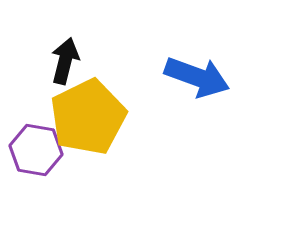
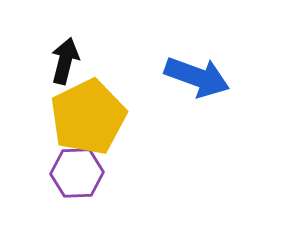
purple hexagon: moved 41 px right, 23 px down; rotated 12 degrees counterclockwise
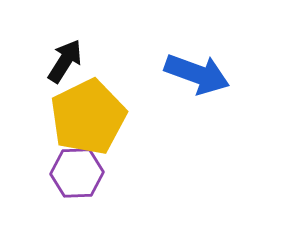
black arrow: rotated 18 degrees clockwise
blue arrow: moved 3 px up
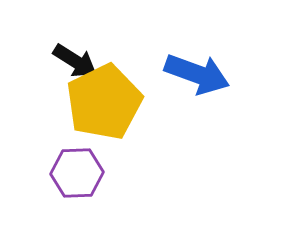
black arrow: moved 10 px right; rotated 90 degrees clockwise
yellow pentagon: moved 16 px right, 15 px up
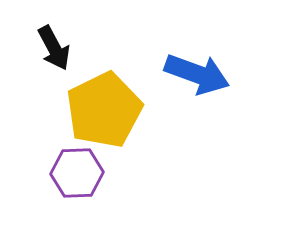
black arrow: moved 21 px left, 13 px up; rotated 30 degrees clockwise
yellow pentagon: moved 8 px down
